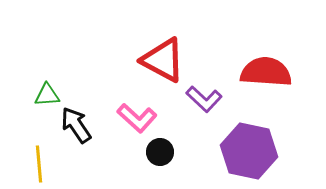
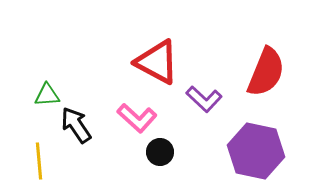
red triangle: moved 6 px left, 2 px down
red semicircle: rotated 108 degrees clockwise
purple hexagon: moved 7 px right
yellow line: moved 3 px up
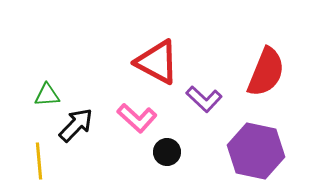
black arrow: rotated 78 degrees clockwise
black circle: moved 7 px right
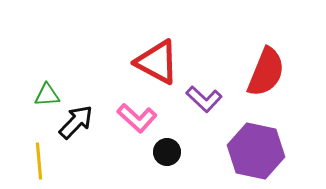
black arrow: moved 3 px up
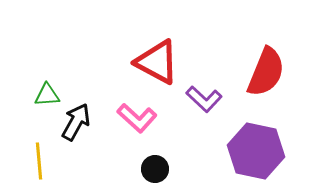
black arrow: rotated 15 degrees counterclockwise
black circle: moved 12 px left, 17 px down
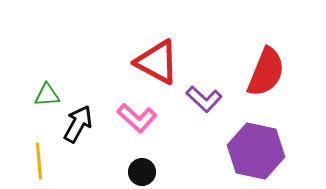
black arrow: moved 2 px right, 2 px down
black circle: moved 13 px left, 3 px down
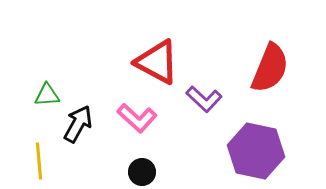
red semicircle: moved 4 px right, 4 px up
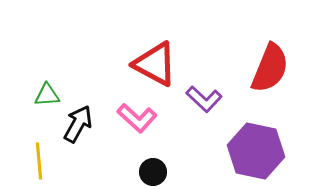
red triangle: moved 2 px left, 2 px down
black circle: moved 11 px right
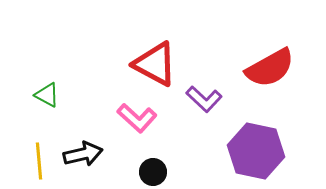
red semicircle: rotated 39 degrees clockwise
green triangle: rotated 32 degrees clockwise
black arrow: moved 5 px right, 30 px down; rotated 48 degrees clockwise
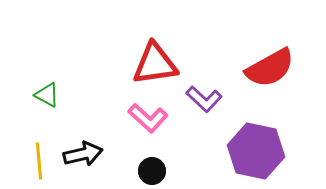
red triangle: rotated 36 degrees counterclockwise
pink L-shape: moved 11 px right
black circle: moved 1 px left, 1 px up
